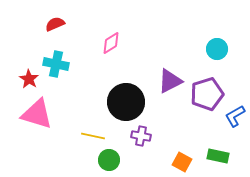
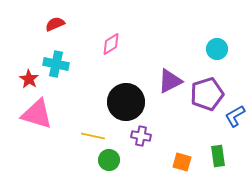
pink diamond: moved 1 px down
green rectangle: rotated 70 degrees clockwise
orange square: rotated 12 degrees counterclockwise
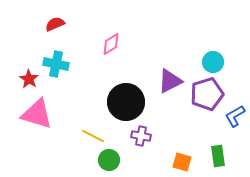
cyan circle: moved 4 px left, 13 px down
yellow line: rotated 15 degrees clockwise
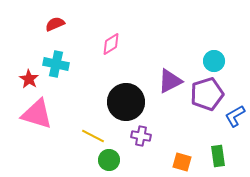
cyan circle: moved 1 px right, 1 px up
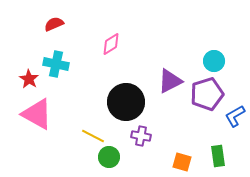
red semicircle: moved 1 px left
pink triangle: rotated 12 degrees clockwise
green circle: moved 3 px up
